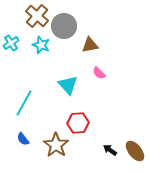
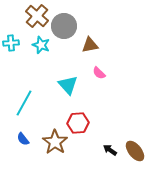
cyan cross: rotated 28 degrees clockwise
brown star: moved 1 px left, 3 px up
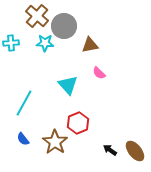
cyan star: moved 4 px right, 2 px up; rotated 18 degrees counterclockwise
red hexagon: rotated 20 degrees counterclockwise
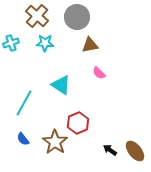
gray circle: moved 13 px right, 9 px up
cyan cross: rotated 14 degrees counterclockwise
cyan triangle: moved 7 px left; rotated 15 degrees counterclockwise
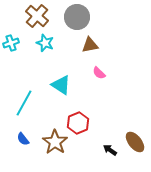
cyan star: rotated 18 degrees clockwise
brown ellipse: moved 9 px up
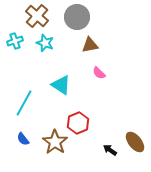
cyan cross: moved 4 px right, 2 px up
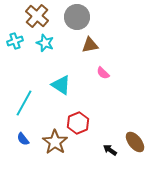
pink semicircle: moved 4 px right
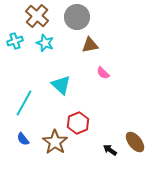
cyan triangle: rotated 10 degrees clockwise
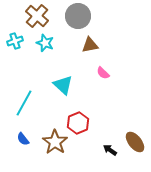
gray circle: moved 1 px right, 1 px up
cyan triangle: moved 2 px right
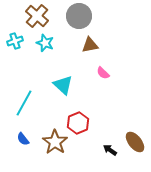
gray circle: moved 1 px right
